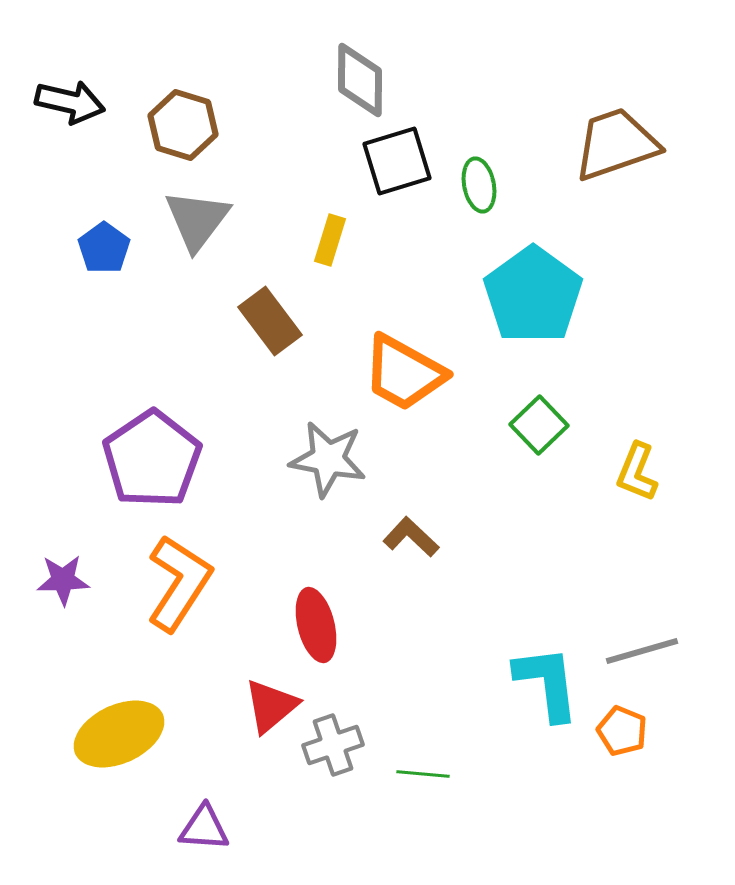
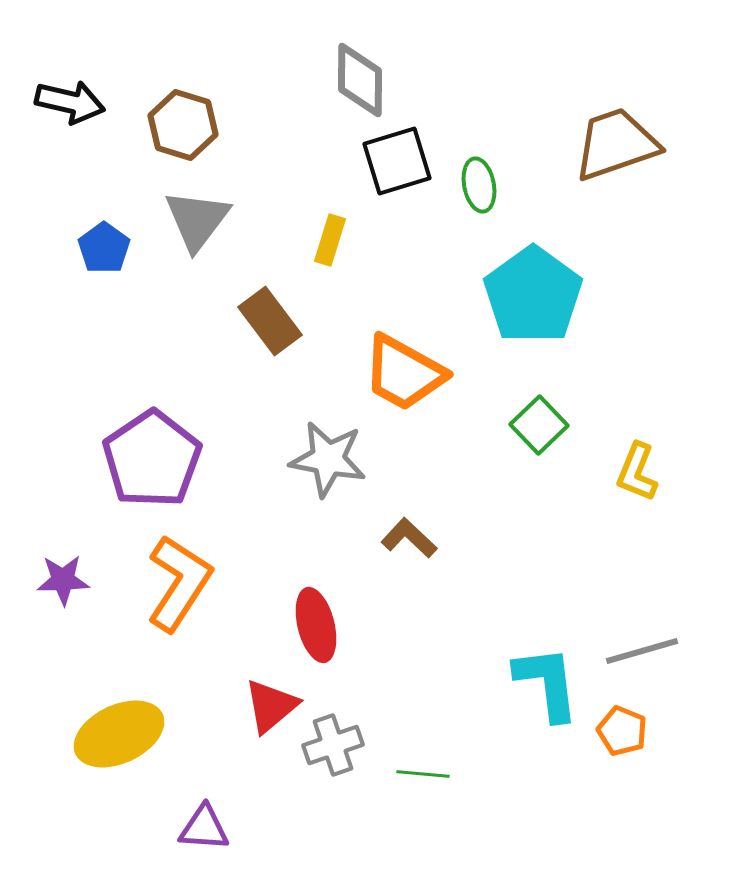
brown L-shape: moved 2 px left, 1 px down
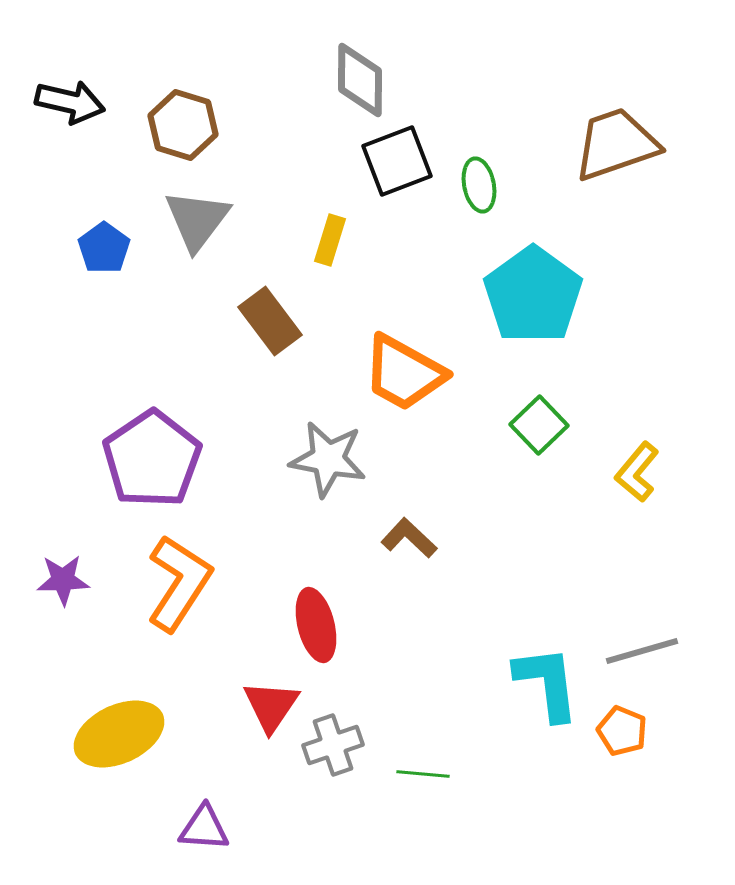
black square: rotated 4 degrees counterclockwise
yellow L-shape: rotated 18 degrees clockwise
red triangle: rotated 16 degrees counterclockwise
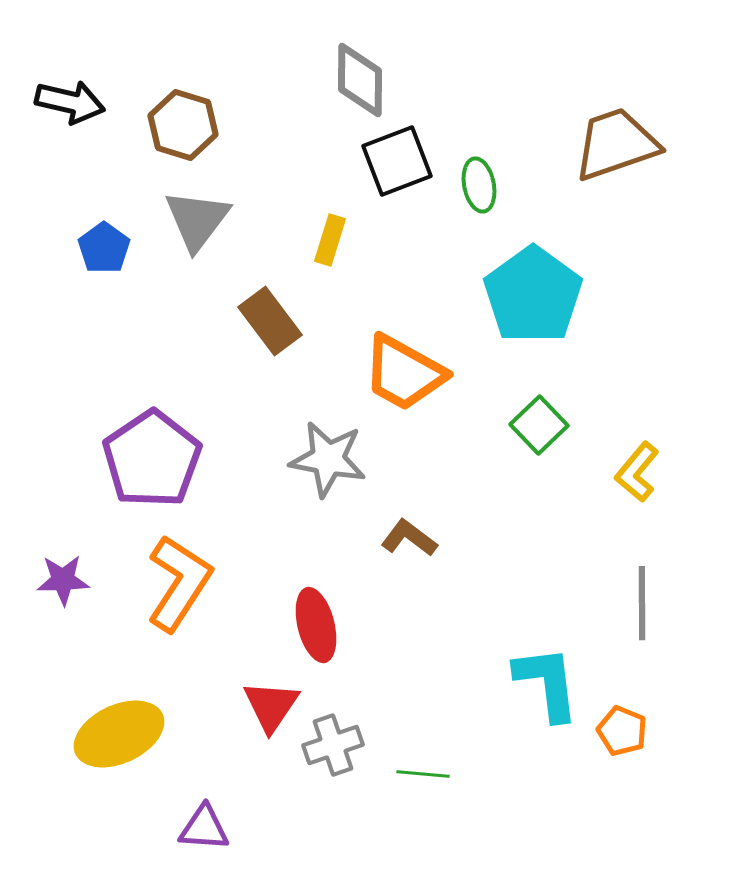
brown L-shape: rotated 6 degrees counterclockwise
gray line: moved 48 px up; rotated 74 degrees counterclockwise
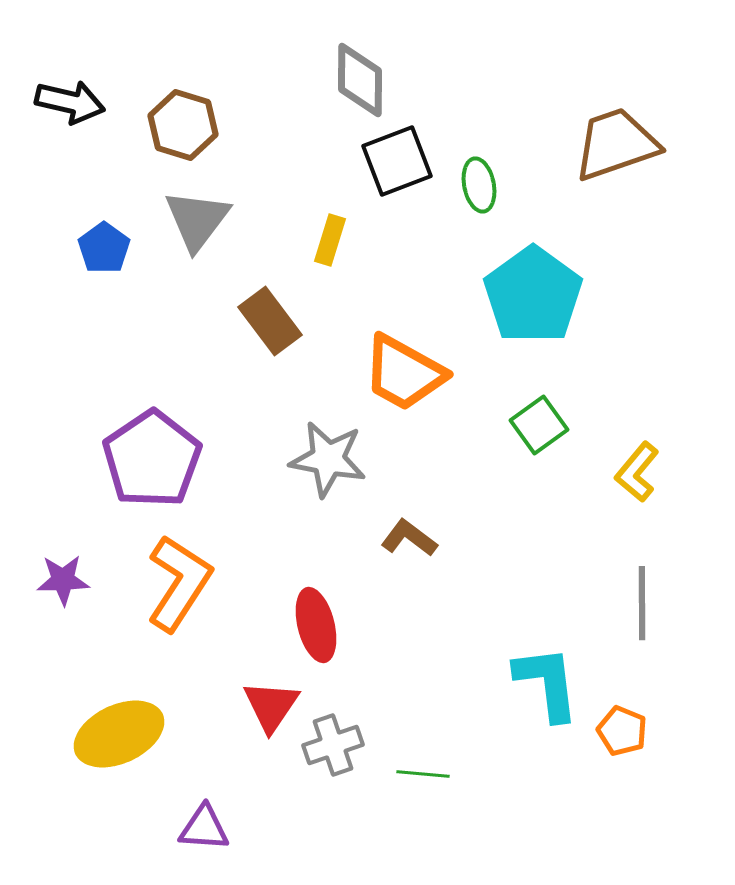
green square: rotated 8 degrees clockwise
